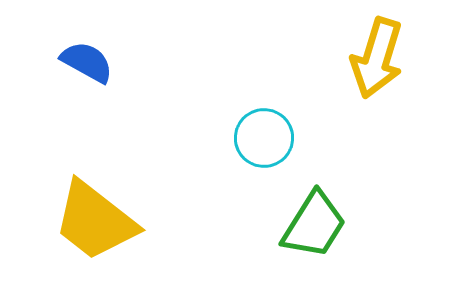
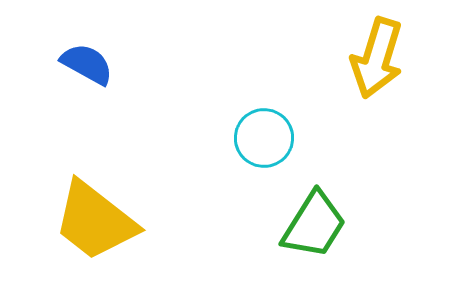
blue semicircle: moved 2 px down
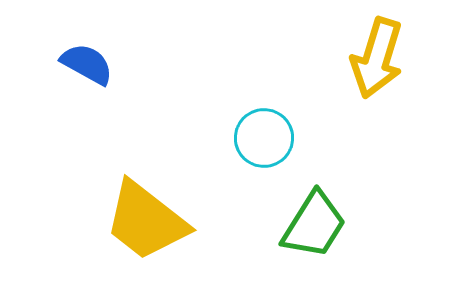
yellow trapezoid: moved 51 px right
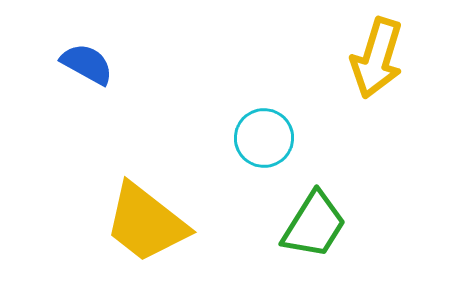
yellow trapezoid: moved 2 px down
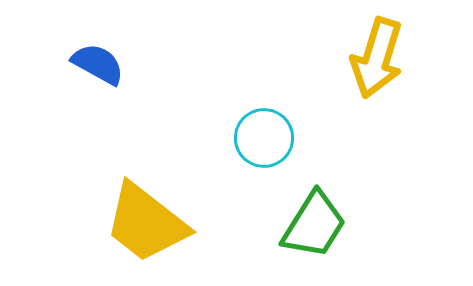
blue semicircle: moved 11 px right
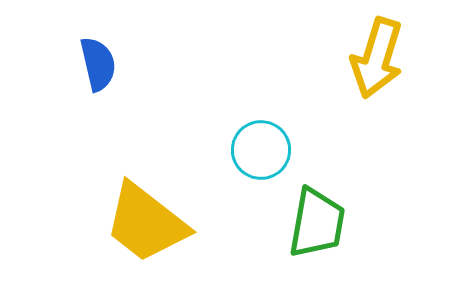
blue semicircle: rotated 48 degrees clockwise
cyan circle: moved 3 px left, 12 px down
green trapezoid: moved 3 px right, 2 px up; rotated 22 degrees counterclockwise
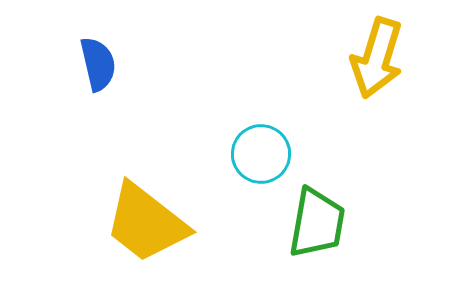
cyan circle: moved 4 px down
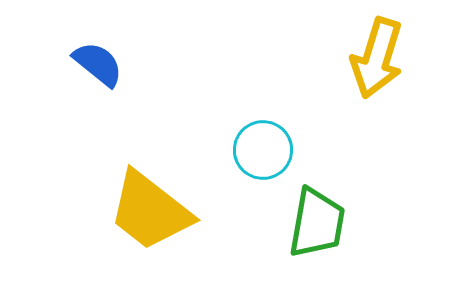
blue semicircle: rotated 38 degrees counterclockwise
cyan circle: moved 2 px right, 4 px up
yellow trapezoid: moved 4 px right, 12 px up
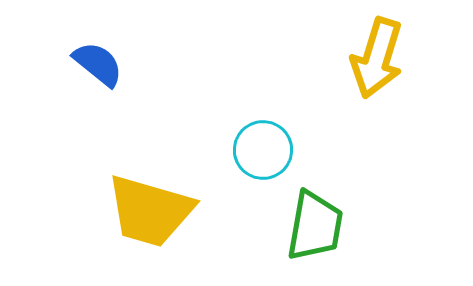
yellow trapezoid: rotated 22 degrees counterclockwise
green trapezoid: moved 2 px left, 3 px down
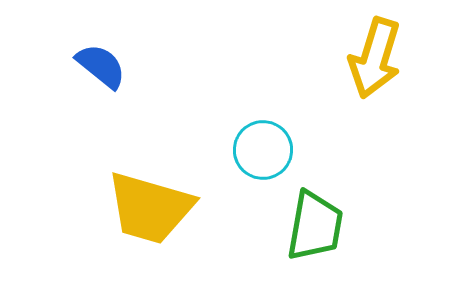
yellow arrow: moved 2 px left
blue semicircle: moved 3 px right, 2 px down
yellow trapezoid: moved 3 px up
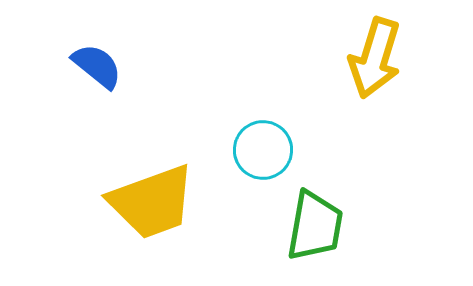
blue semicircle: moved 4 px left
yellow trapezoid: moved 2 px right, 6 px up; rotated 36 degrees counterclockwise
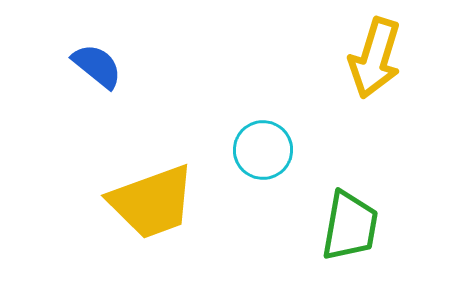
green trapezoid: moved 35 px right
